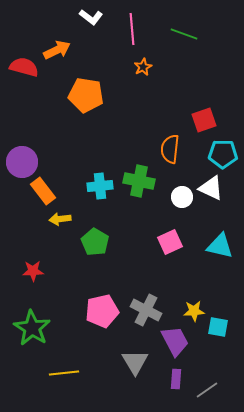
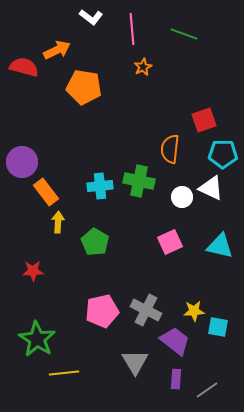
orange pentagon: moved 2 px left, 8 px up
orange rectangle: moved 3 px right, 1 px down
yellow arrow: moved 2 px left, 3 px down; rotated 100 degrees clockwise
green star: moved 5 px right, 11 px down
purple trapezoid: rotated 24 degrees counterclockwise
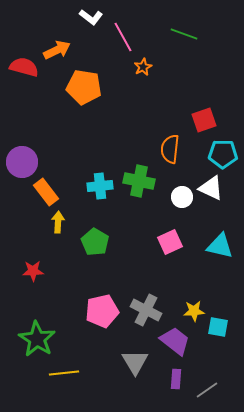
pink line: moved 9 px left, 8 px down; rotated 24 degrees counterclockwise
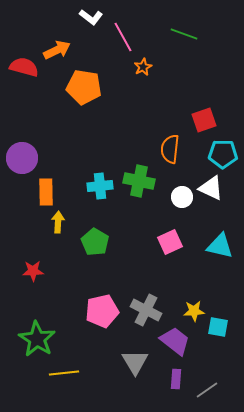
purple circle: moved 4 px up
orange rectangle: rotated 36 degrees clockwise
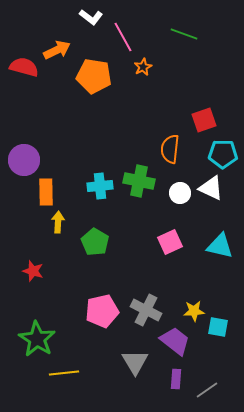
orange pentagon: moved 10 px right, 11 px up
purple circle: moved 2 px right, 2 px down
white circle: moved 2 px left, 4 px up
red star: rotated 20 degrees clockwise
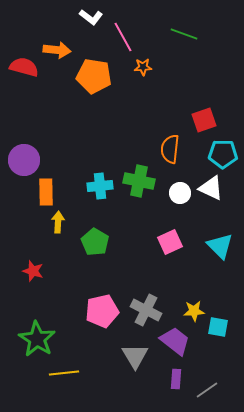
orange arrow: rotated 32 degrees clockwise
orange star: rotated 24 degrees clockwise
cyan triangle: rotated 32 degrees clockwise
gray triangle: moved 6 px up
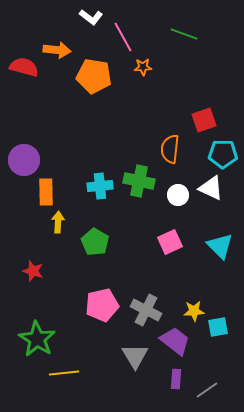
white circle: moved 2 px left, 2 px down
pink pentagon: moved 6 px up
cyan square: rotated 20 degrees counterclockwise
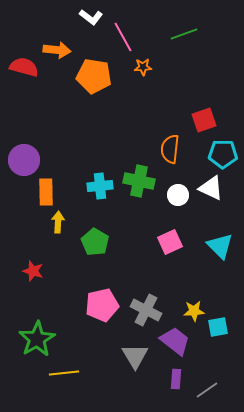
green line: rotated 40 degrees counterclockwise
green star: rotated 9 degrees clockwise
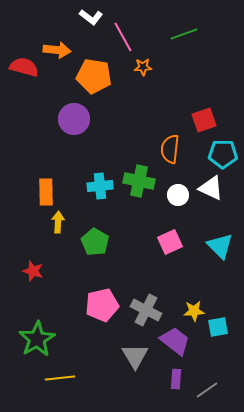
purple circle: moved 50 px right, 41 px up
yellow line: moved 4 px left, 5 px down
